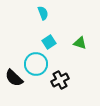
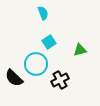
green triangle: moved 7 px down; rotated 32 degrees counterclockwise
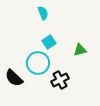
cyan circle: moved 2 px right, 1 px up
